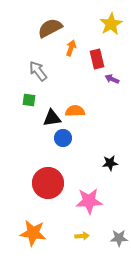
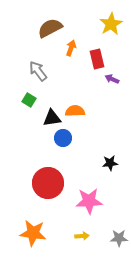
green square: rotated 24 degrees clockwise
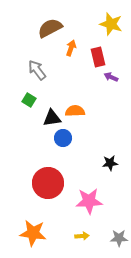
yellow star: rotated 25 degrees counterclockwise
red rectangle: moved 1 px right, 2 px up
gray arrow: moved 1 px left, 1 px up
purple arrow: moved 1 px left, 2 px up
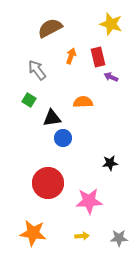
orange arrow: moved 8 px down
orange semicircle: moved 8 px right, 9 px up
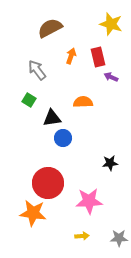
orange star: moved 20 px up
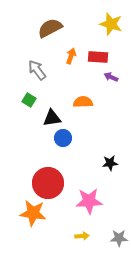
red rectangle: rotated 72 degrees counterclockwise
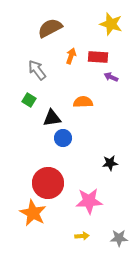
orange star: rotated 20 degrees clockwise
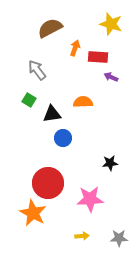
orange arrow: moved 4 px right, 8 px up
black triangle: moved 4 px up
pink star: moved 1 px right, 2 px up
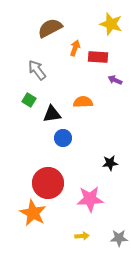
purple arrow: moved 4 px right, 3 px down
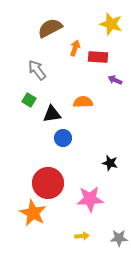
black star: rotated 21 degrees clockwise
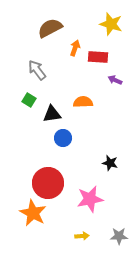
pink star: rotated 8 degrees counterclockwise
gray star: moved 2 px up
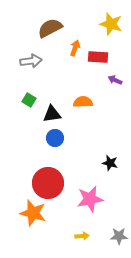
gray arrow: moved 6 px left, 9 px up; rotated 120 degrees clockwise
blue circle: moved 8 px left
orange star: rotated 12 degrees counterclockwise
